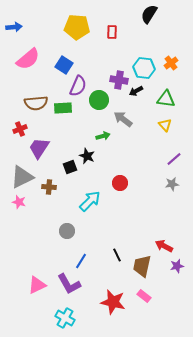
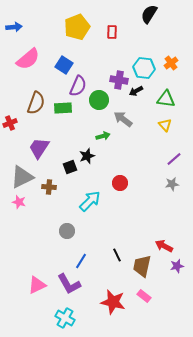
yellow pentagon: rotated 25 degrees counterclockwise
brown semicircle: rotated 65 degrees counterclockwise
red cross: moved 10 px left, 6 px up
black star: rotated 28 degrees clockwise
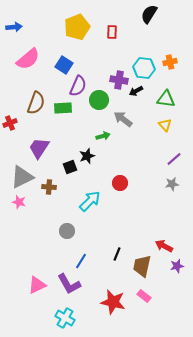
orange cross: moved 1 px left, 1 px up; rotated 24 degrees clockwise
black line: moved 1 px up; rotated 48 degrees clockwise
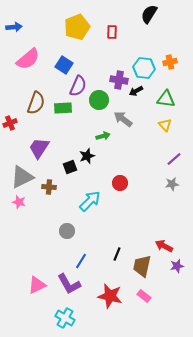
red star: moved 3 px left, 6 px up
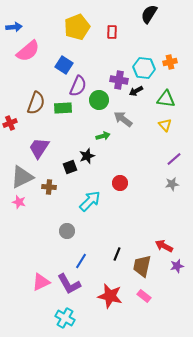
pink semicircle: moved 8 px up
pink triangle: moved 4 px right, 3 px up
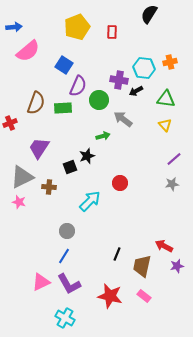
blue line: moved 17 px left, 5 px up
